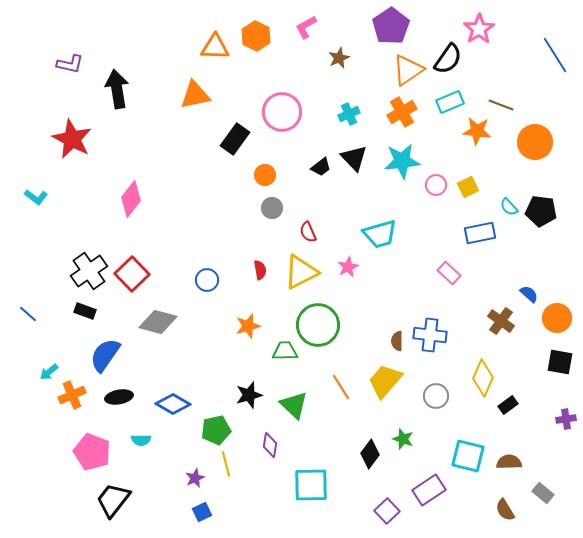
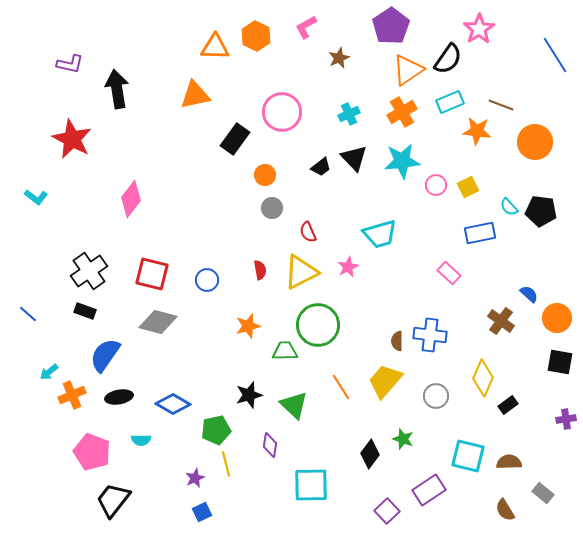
red square at (132, 274): moved 20 px right; rotated 32 degrees counterclockwise
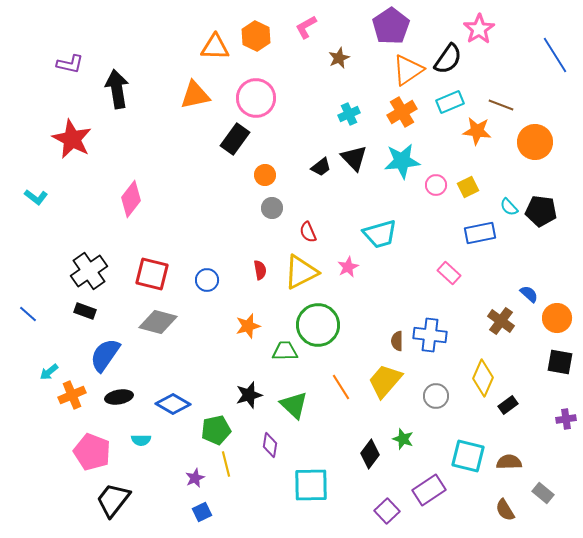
pink circle at (282, 112): moved 26 px left, 14 px up
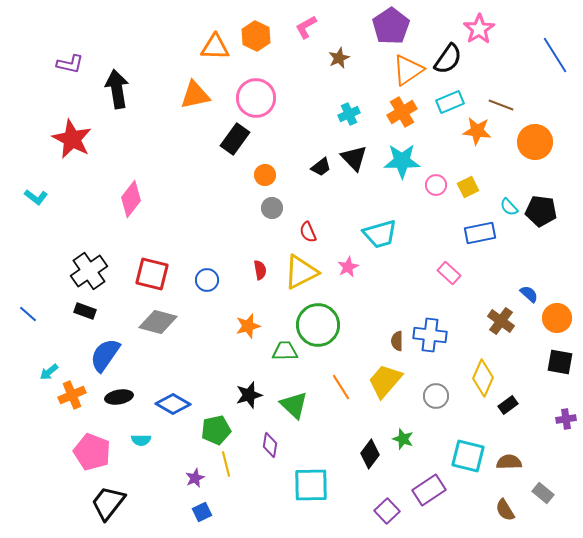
cyan star at (402, 161): rotated 6 degrees clockwise
black trapezoid at (113, 500): moved 5 px left, 3 px down
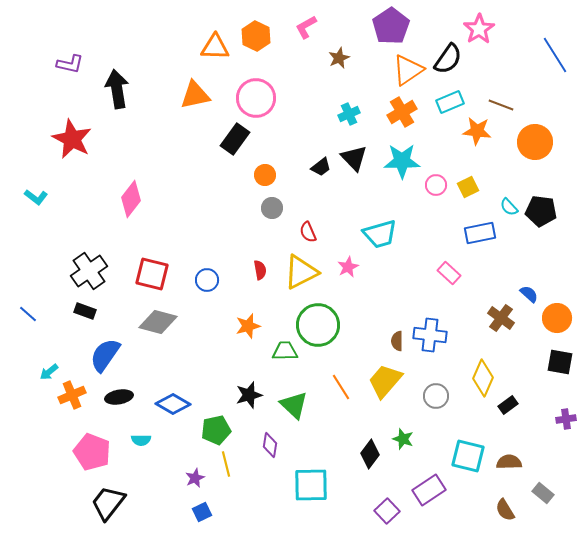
brown cross at (501, 321): moved 3 px up
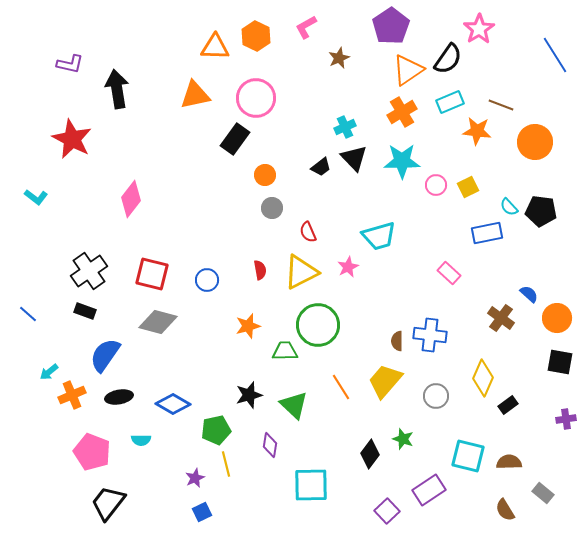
cyan cross at (349, 114): moved 4 px left, 13 px down
blue rectangle at (480, 233): moved 7 px right
cyan trapezoid at (380, 234): moved 1 px left, 2 px down
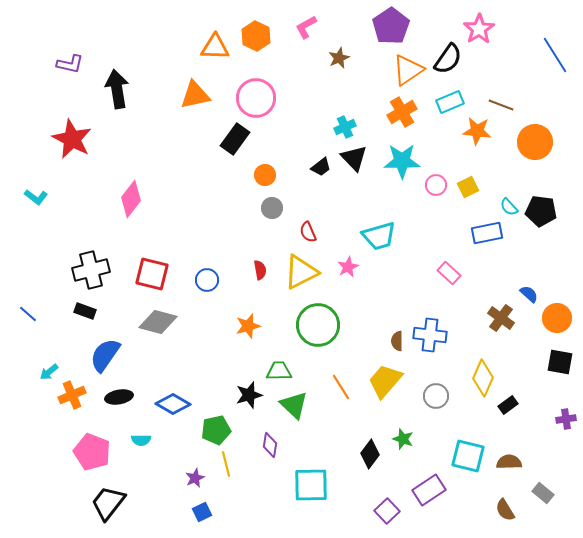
black cross at (89, 271): moved 2 px right, 1 px up; rotated 21 degrees clockwise
green trapezoid at (285, 351): moved 6 px left, 20 px down
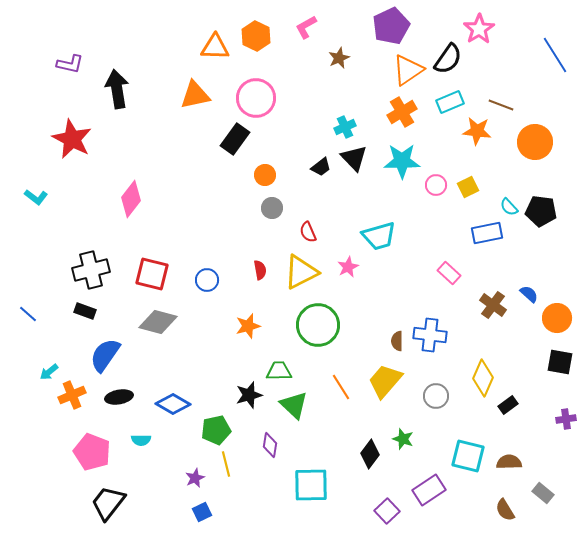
purple pentagon at (391, 26): rotated 9 degrees clockwise
brown cross at (501, 318): moved 8 px left, 13 px up
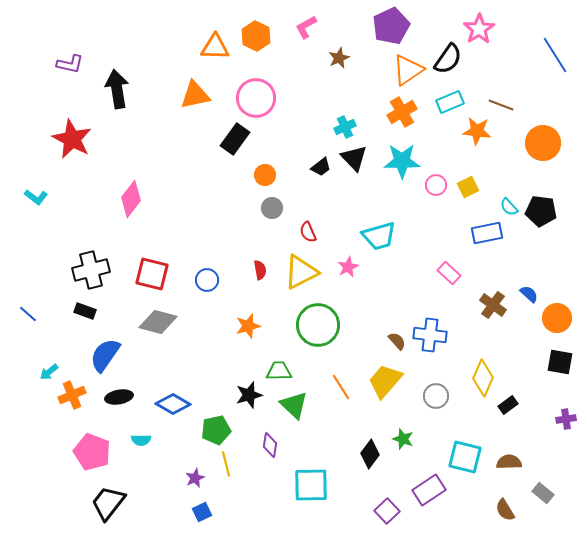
orange circle at (535, 142): moved 8 px right, 1 px down
brown semicircle at (397, 341): rotated 138 degrees clockwise
cyan square at (468, 456): moved 3 px left, 1 px down
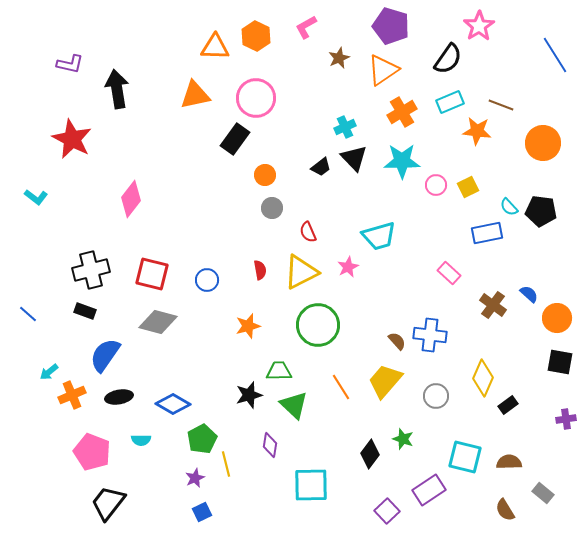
purple pentagon at (391, 26): rotated 30 degrees counterclockwise
pink star at (479, 29): moved 3 px up
orange triangle at (408, 70): moved 25 px left
green pentagon at (216, 430): moved 14 px left, 9 px down; rotated 16 degrees counterclockwise
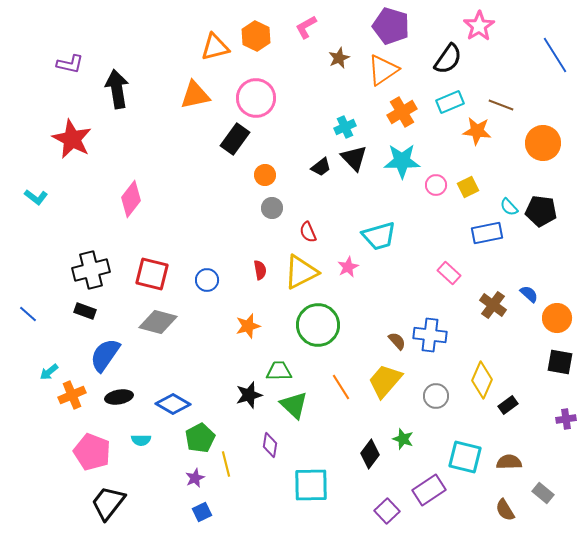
orange triangle at (215, 47): rotated 16 degrees counterclockwise
yellow diamond at (483, 378): moved 1 px left, 2 px down
green pentagon at (202, 439): moved 2 px left, 1 px up
